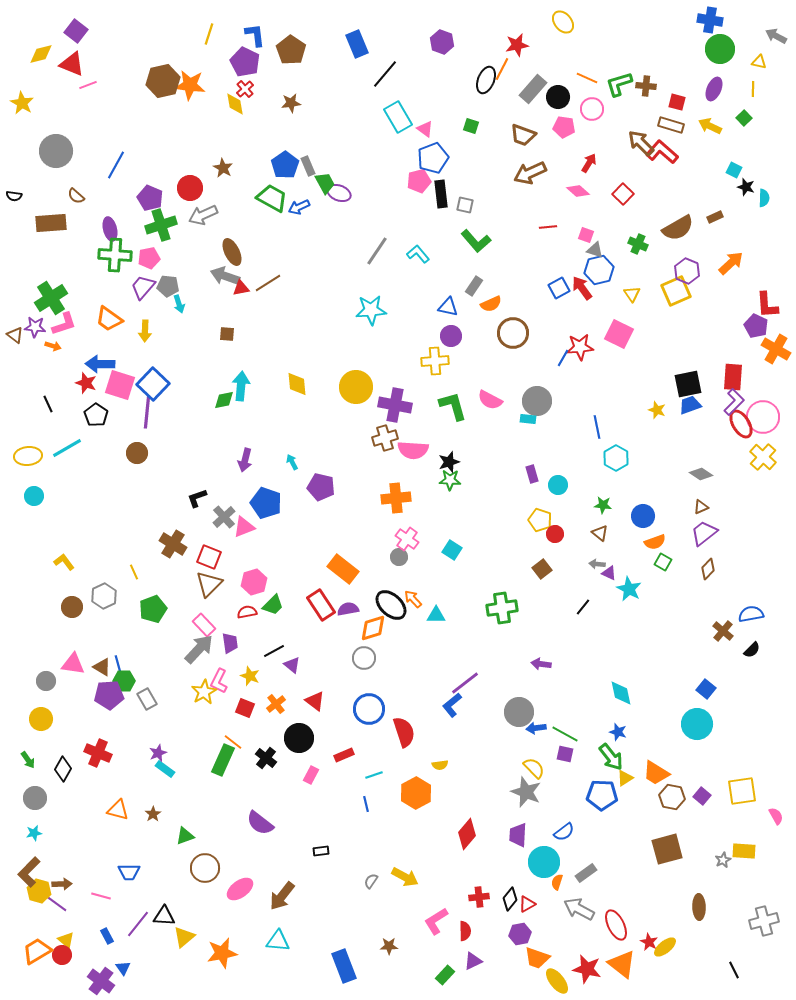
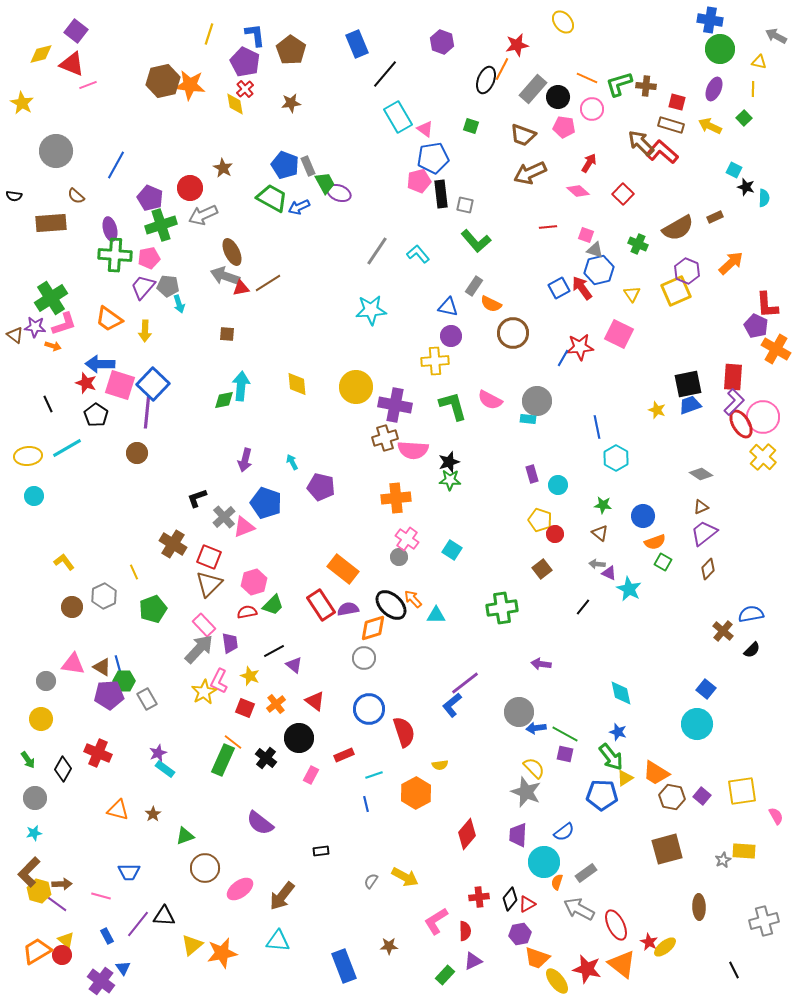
blue pentagon at (433, 158): rotated 12 degrees clockwise
blue pentagon at (285, 165): rotated 16 degrees counterclockwise
orange semicircle at (491, 304): rotated 50 degrees clockwise
purple triangle at (292, 665): moved 2 px right
yellow triangle at (184, 937): moved 8 px right, 8 px down
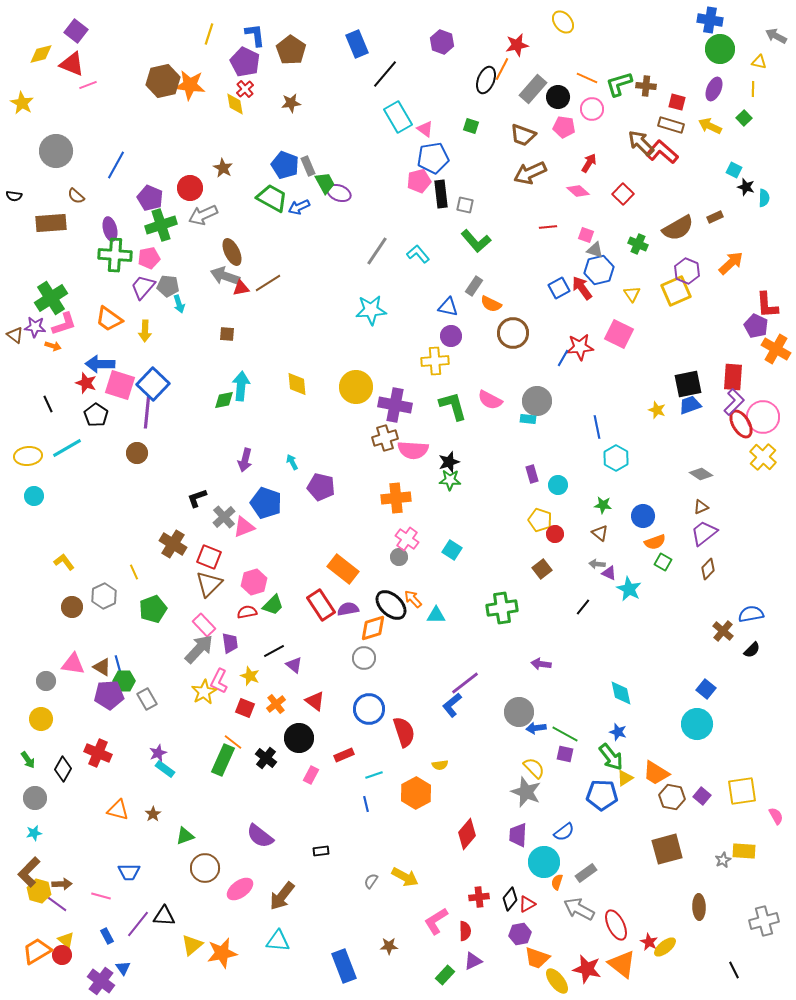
purple semicircle at (260, 823): moved 13 px down
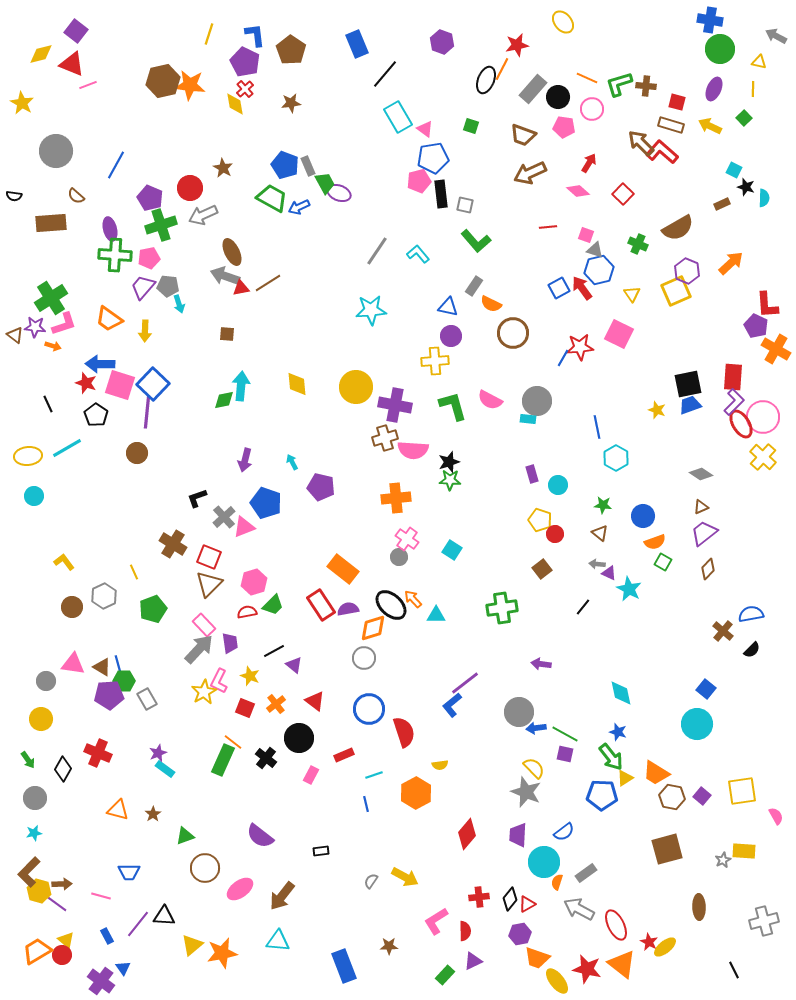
brown rectangle at (715, 217): moved 7 px right, 13 px up
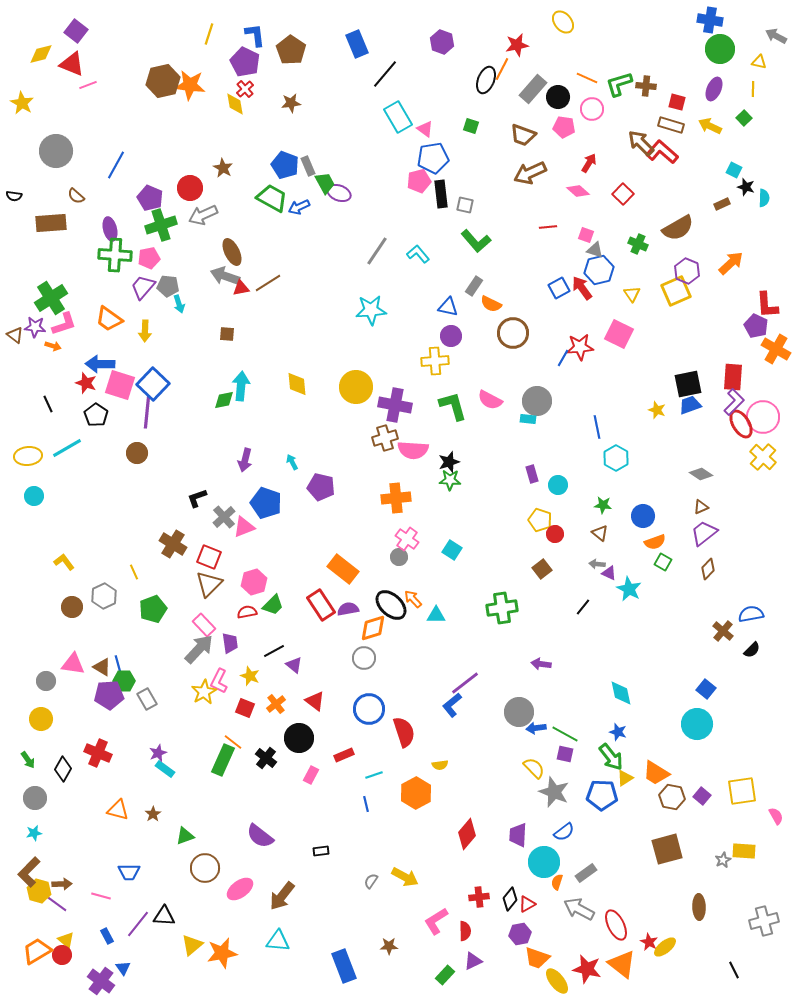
gray star at (526, 792): moved 28 px right
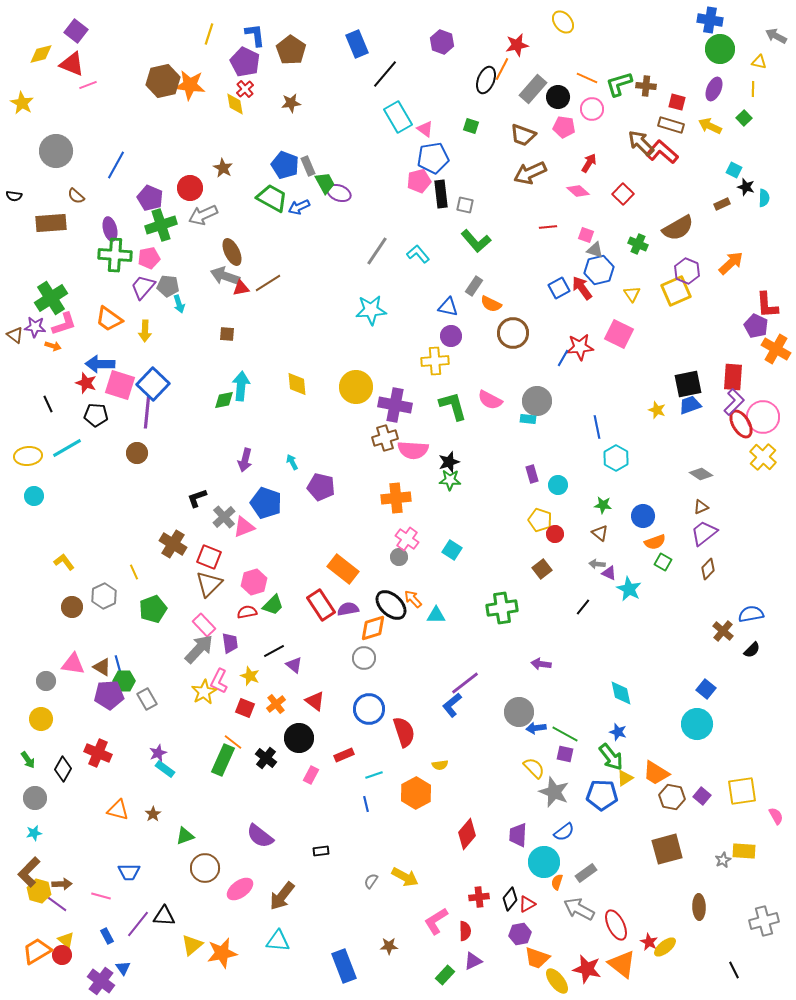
black pentagon at (96, 415): rotated 30 degrees counterclockwise
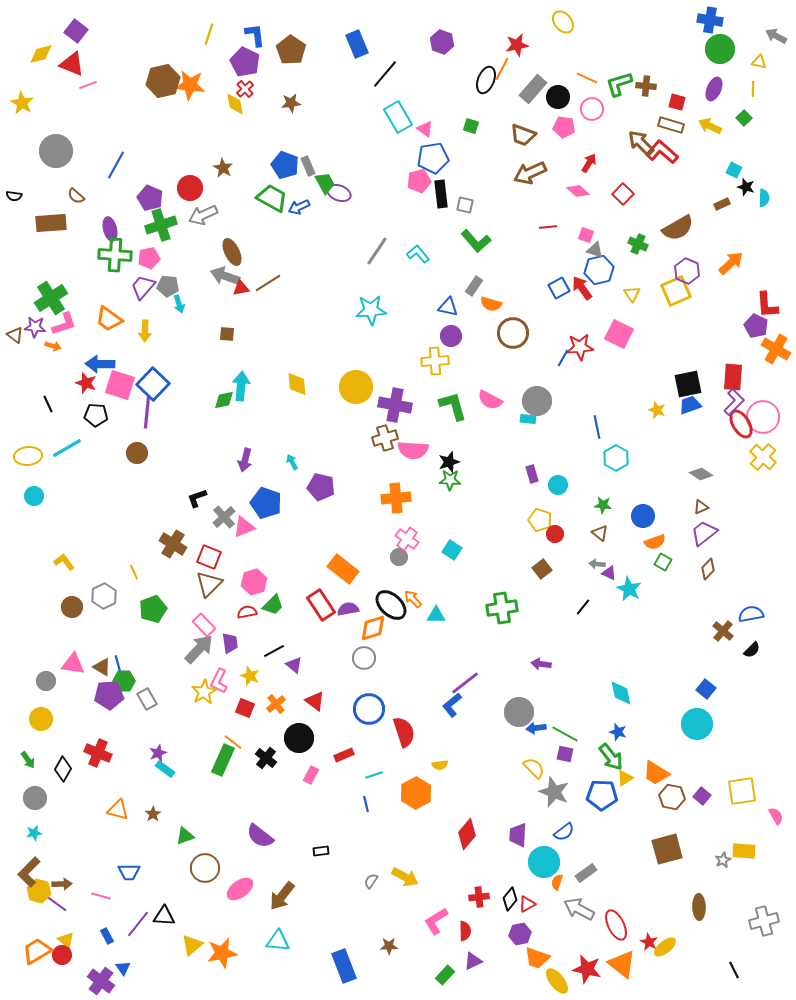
orange semicircle at (491, 304): rotated 10 degrees counterclockwise
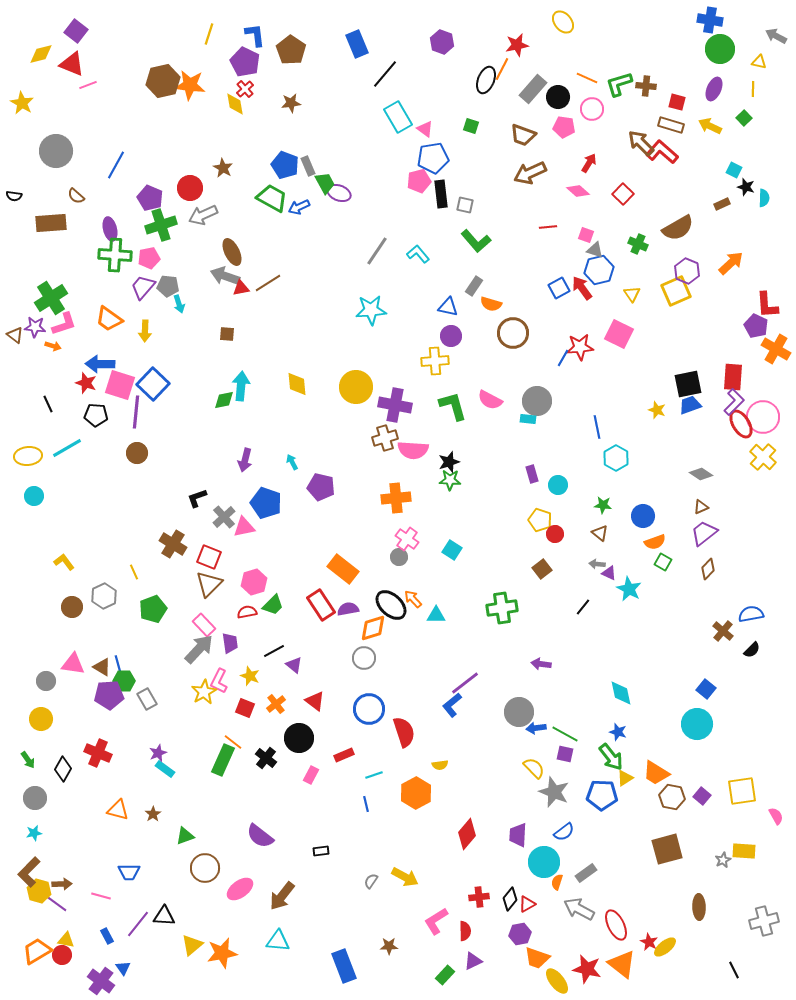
purple line at (147, 412): moved 11 px left
pink triangle at (244, 527): rotated 10 degrees clockwise
yellow triangle at (66, 940): rotated 30 degrees counterclockwise
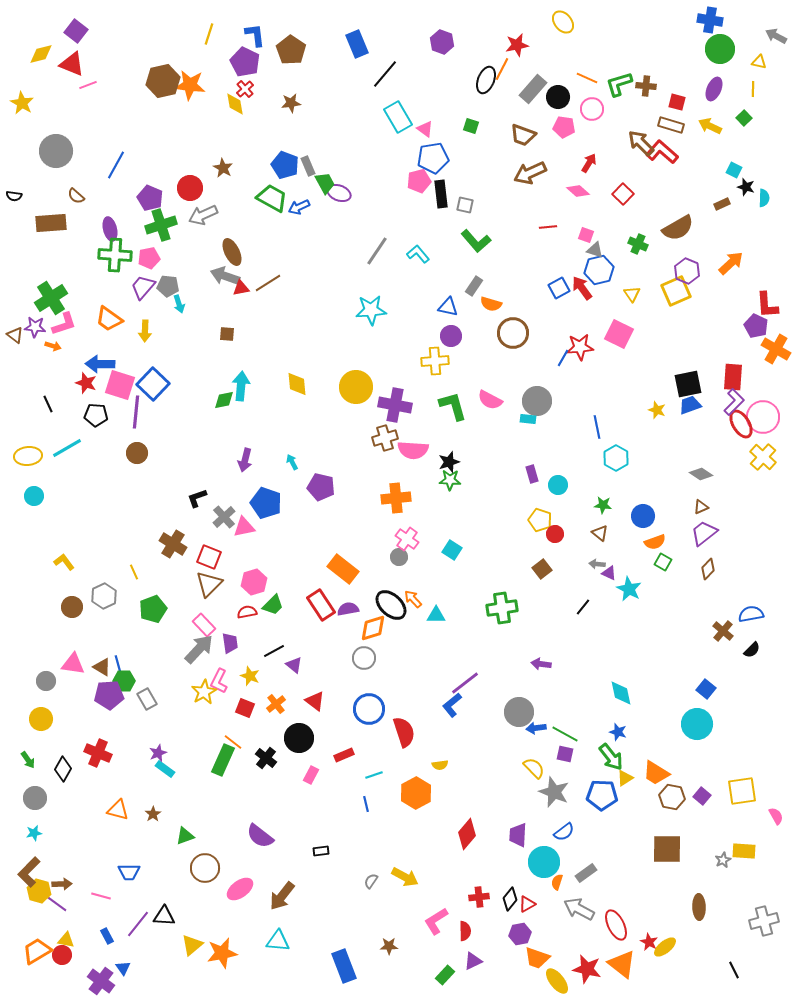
brown square at (667, 849): rotated 16 degrees clockwise
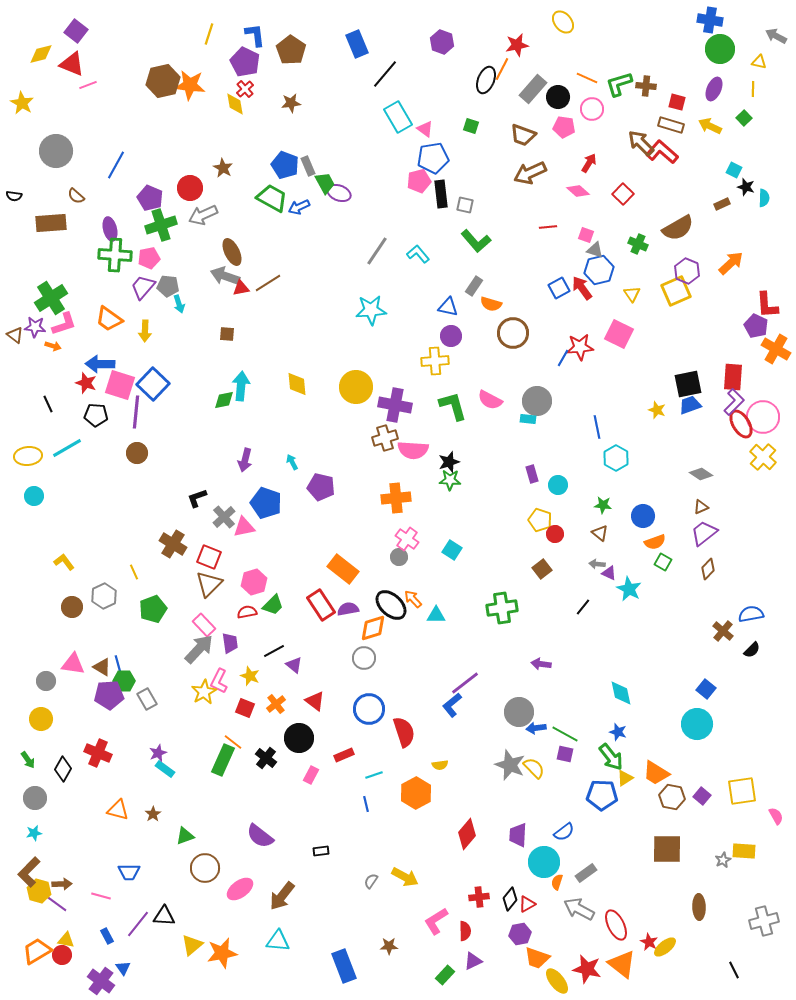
gray star at (554, 792): moved 44 px left, 27 px up
